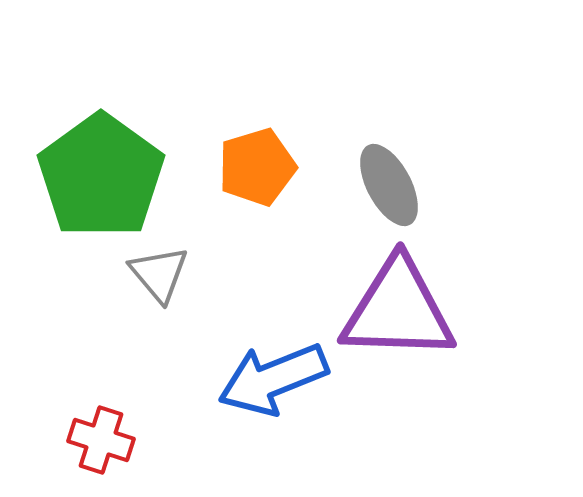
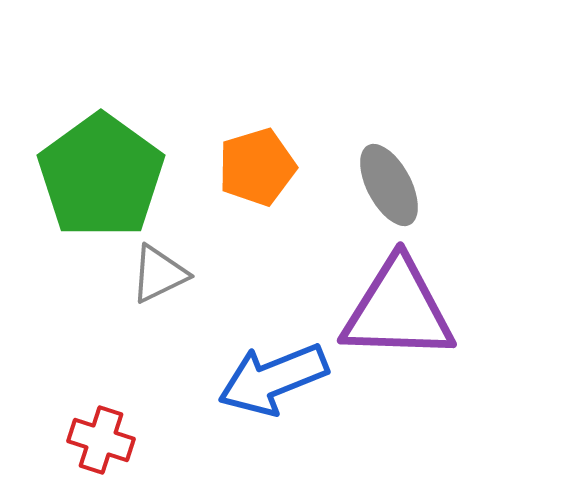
gray triangle: rotated 44 degrees clockwise
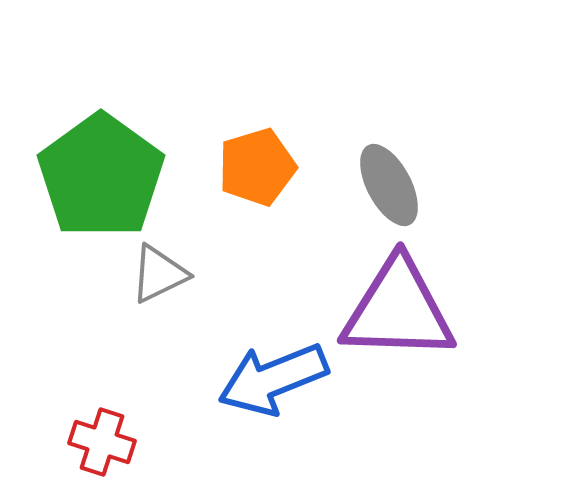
red cross: moved 1 px right, 2 px down
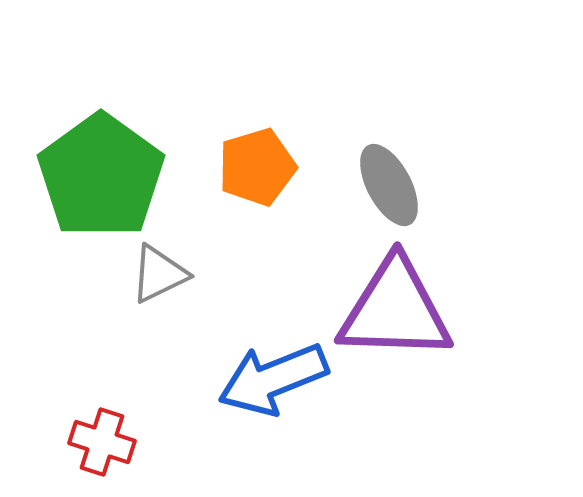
purple triangle: moved 3 px left
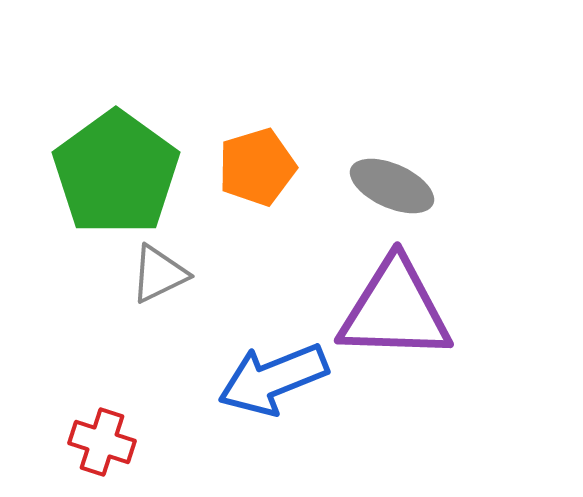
green pentagon: moved 15 px right, 3 px up
gray ellipse: moved 3 px right, 1 px down; rotated 38 degrees counterclockwise
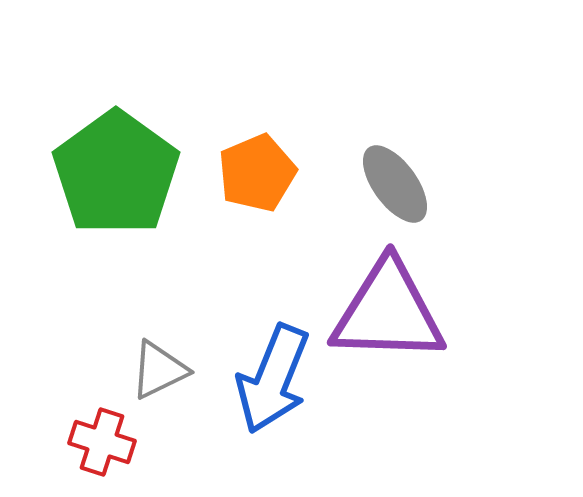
orange pentagon: moved 6 px down; rotated 6 degrees counterclockwise
gray ellipse: moved 3 px right, 2 px up; rotated 30 degrees clockwise
gray triangle: moved 96 px down
purple triangle: moved 7 px left, 2 px down
blue arrow: rotated 46 degrees counterclockwise
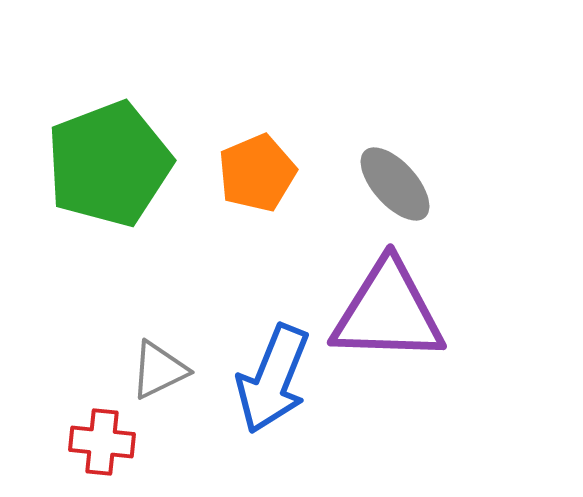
green pentagon: moved 7 px left, 9 px up; rotated 15 degrees clockwise
gray ellipse: rotated 6 degrees counterclockwise
red cross: rotated 12 degrees counterclockwise
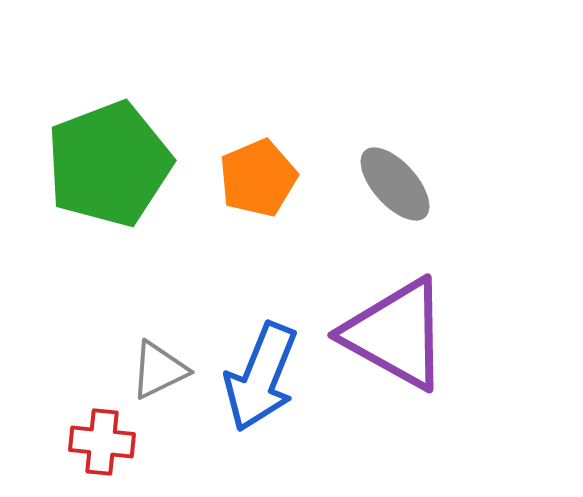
orange pentagon: moved 1 px right, 5 px down
purple triangle: moved 8 px right, 22 px down; rotated 27 degrees clockwise
blue arrow: moved 12 px left, 2 px up
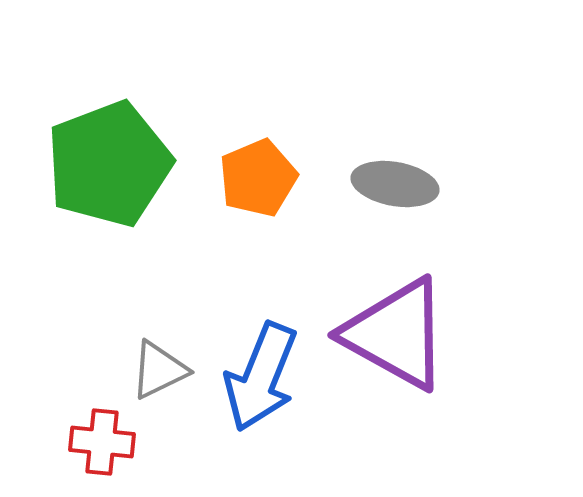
gray ellipse: rotated 38 degrees counterclockwise
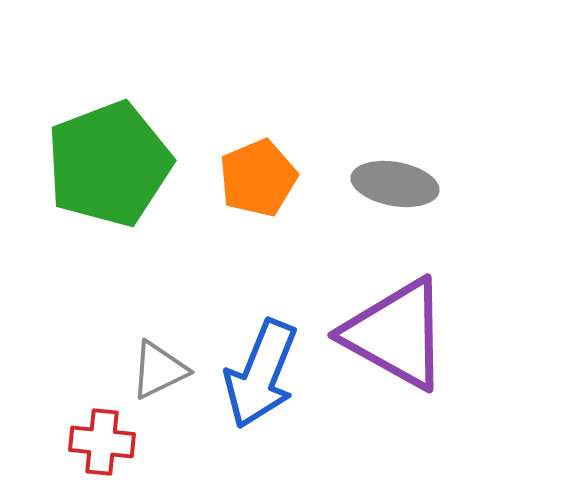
blue arrow: moved 3 px up
